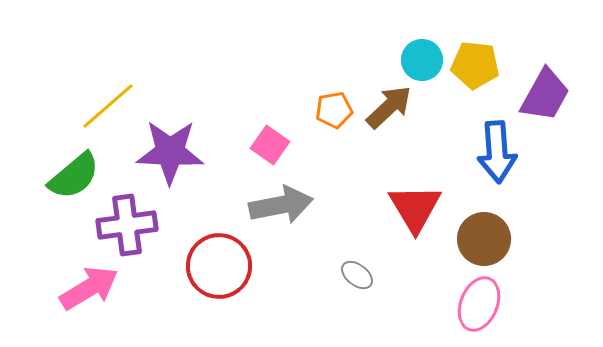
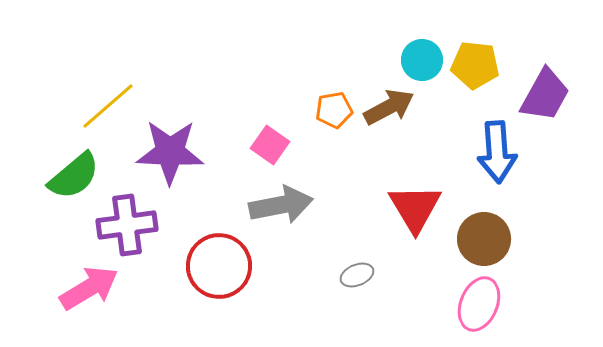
brown arrow: rotated 15 degrees clockwise
gray ellipse: rotated 60 degrees counterclockwise
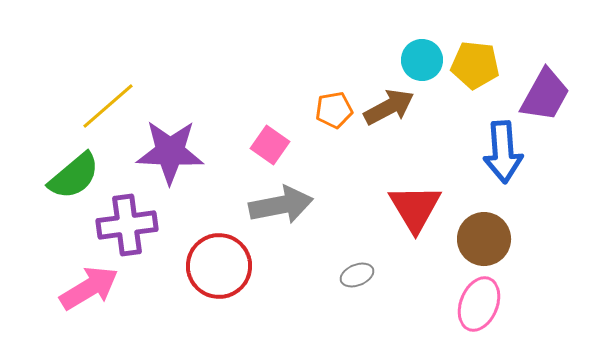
blue arrow: moved 6 px right
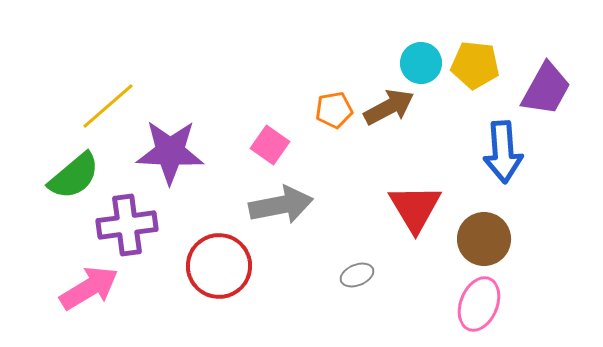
cyan circle: moved 1 px left, 3 px down
purple trapezoid: moved 1 px right, 6 px up
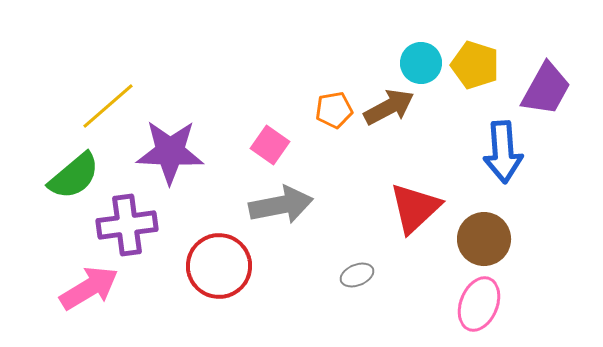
yellow pentagon: rotated 12 degrees clockwise
red triangle: rotated 18 degrees clockwise
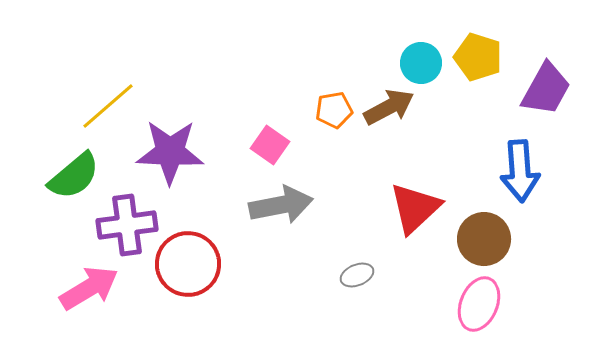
yellow pentagon: moved 3 px right, 8 px up
blue arrow: moved 17 px right, 19 px down
red circle: moved 31 px left, 2 px up
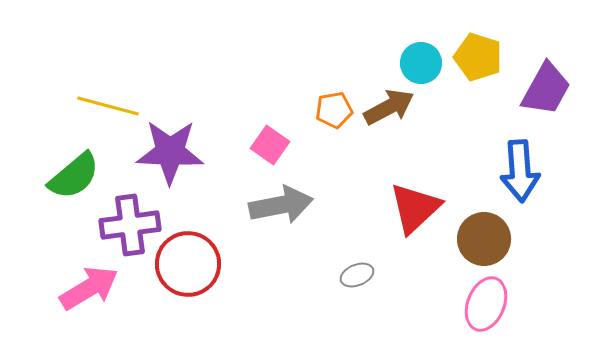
yellow line: rotated 56 degrees clockwise
purple cross: moved 3 px right
pink ellipse: moved 7 px right
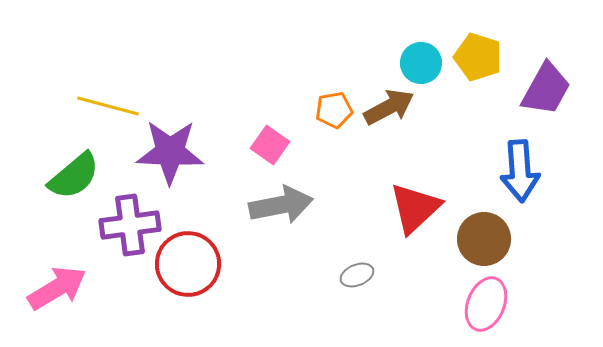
pink arrow: moved 32 px left
